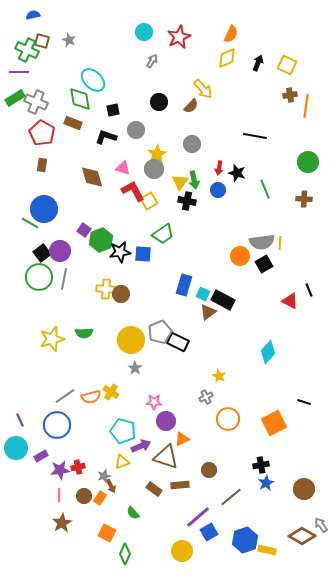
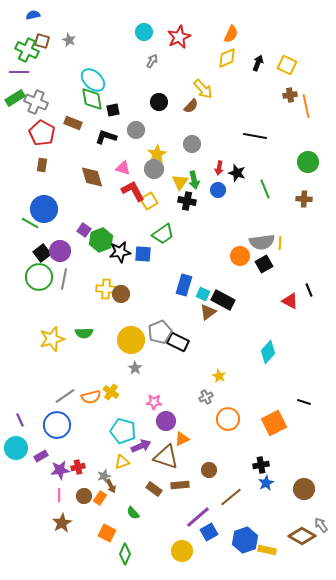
green diamond at (80, 99): moved 12 px right
orange line at (306, 106): rotated 20 degrees counterclockwise
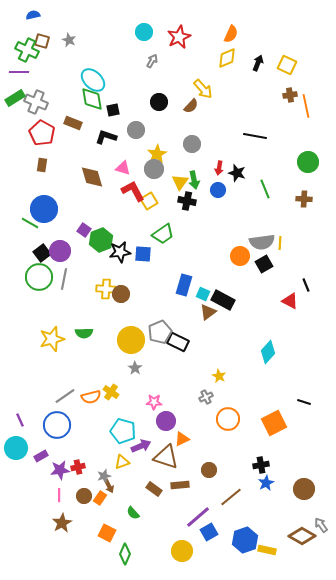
black line at (309, 290): moved 3 px left, 5 px up
brown arrow at (111, 486): moved 2 px left
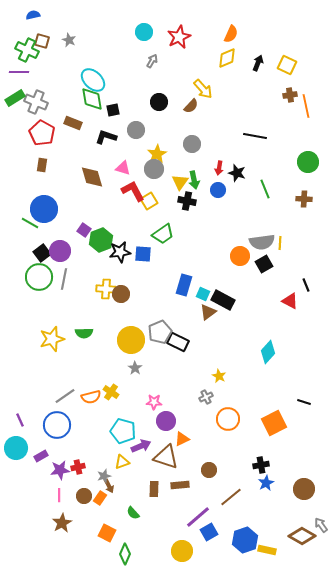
brown rectangle at (154, 489): rotated 56 degrees clockwise
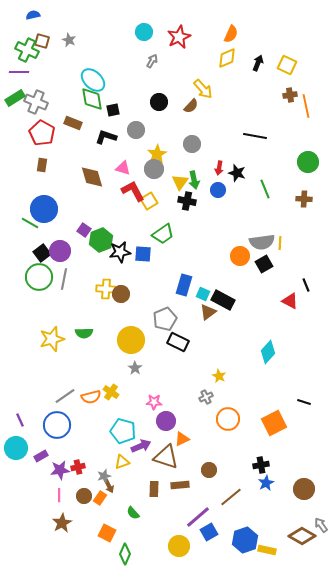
gray pentagon at (160, 332): moved 5 px right, 13 px up
yellow circle at (182, 551): moved 3 px left, 5 px up
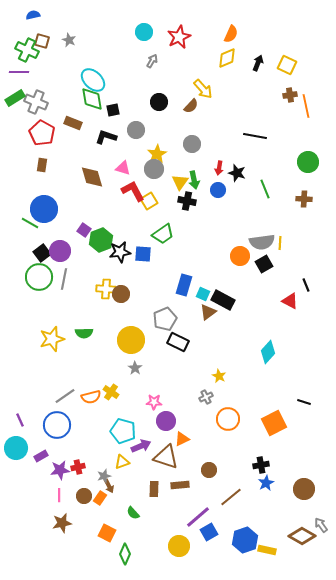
brown star at (62, 523): rotated 18 degrees clockwise
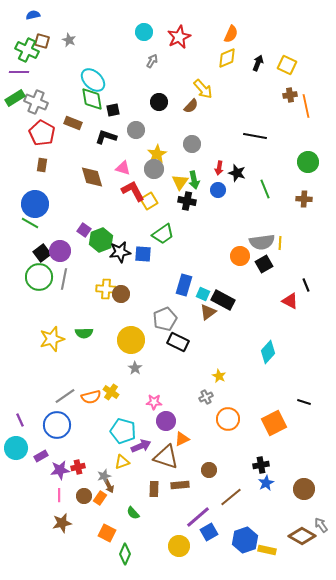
blue circle at (44, 209): moved 9 px left, 5 px up
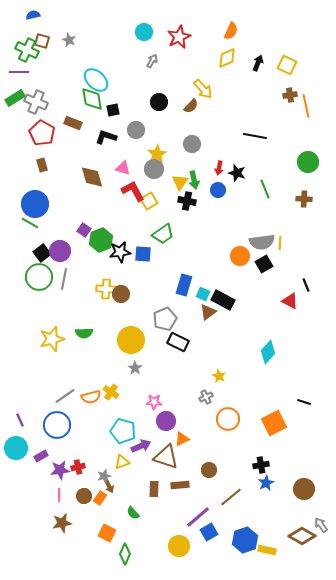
orange semicircle at (231, 34): moved 3 px up
cyan ellipse at (93, 80): moved 3 px right
brown rectangle at (42, 165): rotated 24 degrees counterclockwise
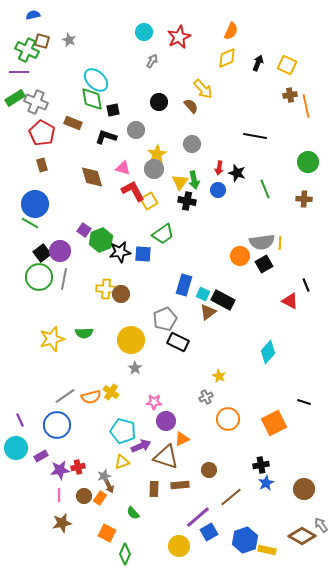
brown semicircle at (191, 106): rotated 84 degrees counterclockwise
